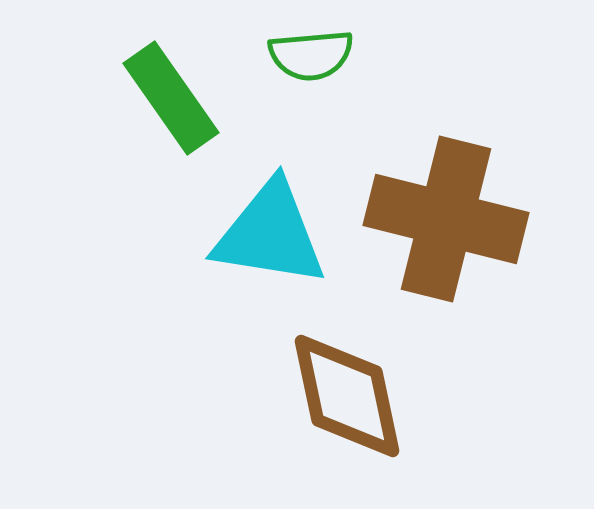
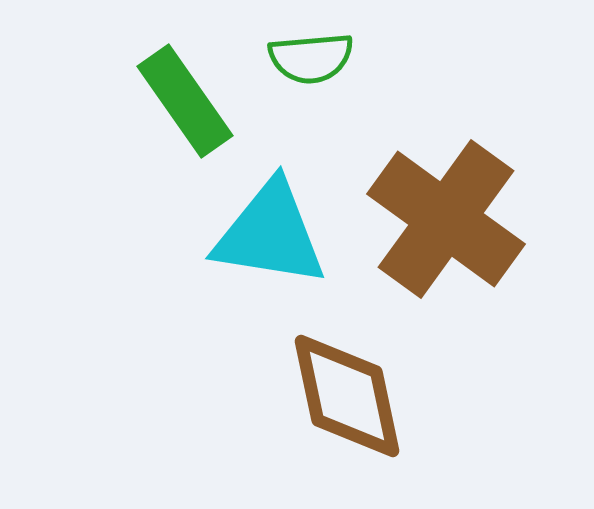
green semicircle: moved 3 px down
green rectangle: moved 14 px right, 3 px down
brown cross: rotated 22 degrees clockwise
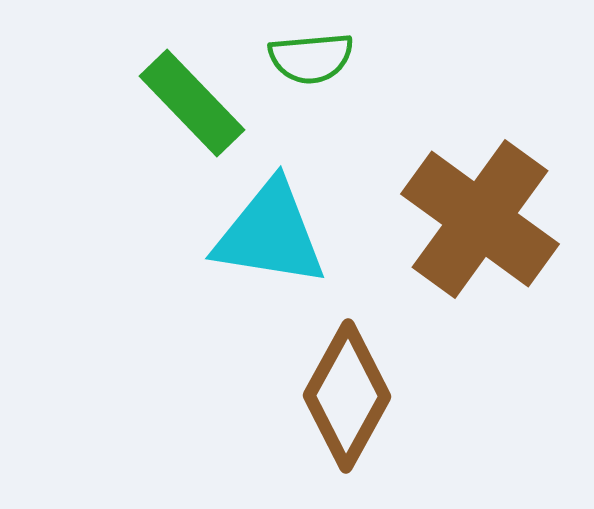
green rectangle: moved 7 px right, 2 px down; rotated 9 degrees counterclockwise
brown cross: moved 34 px right
brown diamond: rotated 41 degrees clockwise
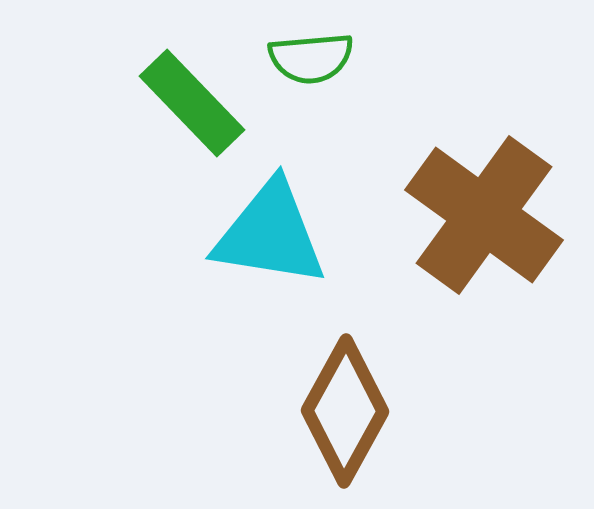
brown cross: moved 4 px right, 4 px up
brown diamond: moved 2 px left, 15 px down
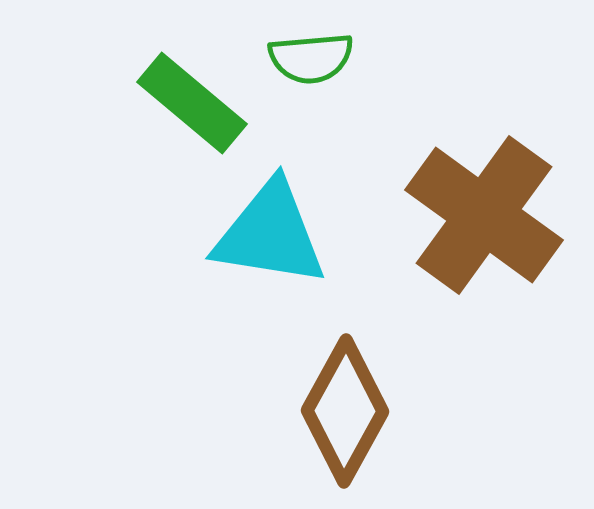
green rectangle: rotated 6 degrees counterclockwise
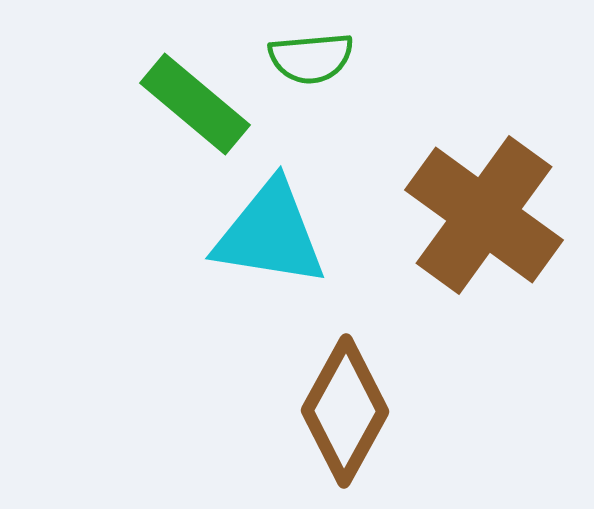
green rectangle: moved 3 px right, 1 px down
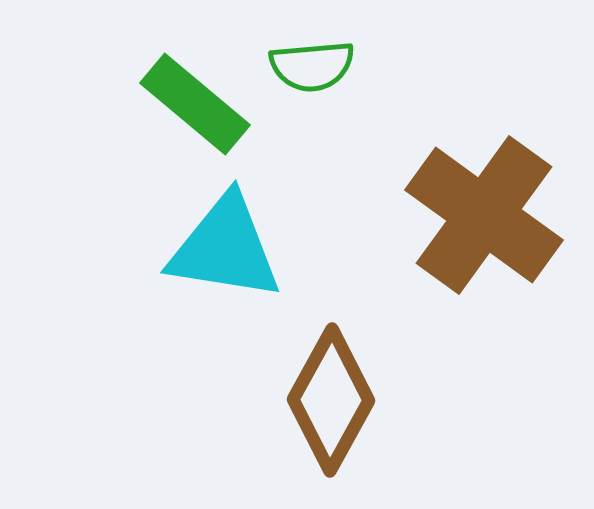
green semicircle: moved 1 px right, 8 px down
cyan triangle: moved 45 px left, 14 px down
brown diamond: moved 14 px left, 11 px up
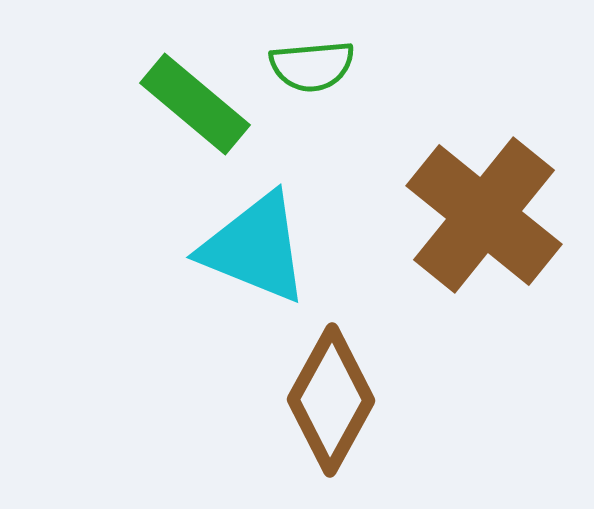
brown cross: rotated 3 degrees clockwise
cyan triangle: moved 30 px right; rotated 13 degrees clockwise
